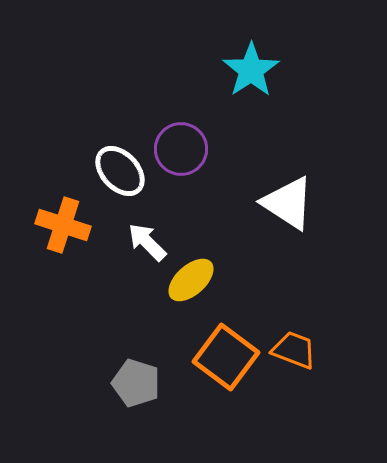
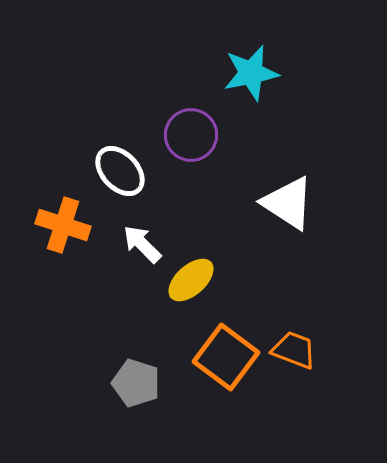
cyan star: moved 3 px down; rotated 22 degrees clockwise
purple circle: moved 10 px right, 14 px up
white arrow: moved 5 px left, 2 px down
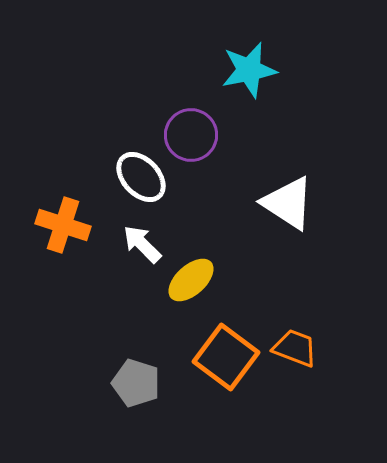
cyan star: moved 2 px left, 3 px up
white ellipse: moved 21 px right, 6 px down
orange trapezoid: moved 1 px right, 2 px up
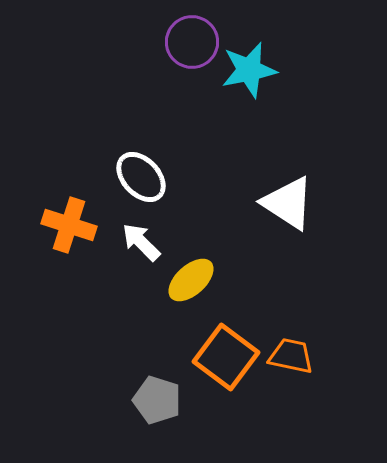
purple circle: moved 1 px right, 93 px up
orange cross: moved 6 px right
white arrow: moved 1 px left, 2 px up
orange trapezoid: moved 4 px left, 8 px down; rotated 9 degrees counterclockwise
gray pentagon: moved 21 px right, 17 px down
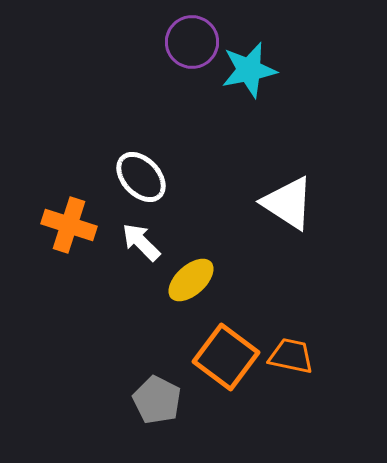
gray pentagon: rotated 9 degrees clockwise
